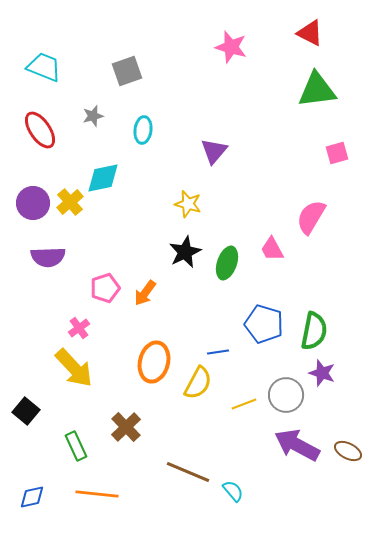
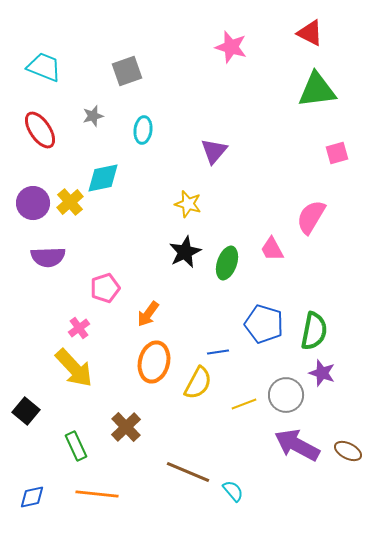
orange arrow: moved 3 px right, 21 px down
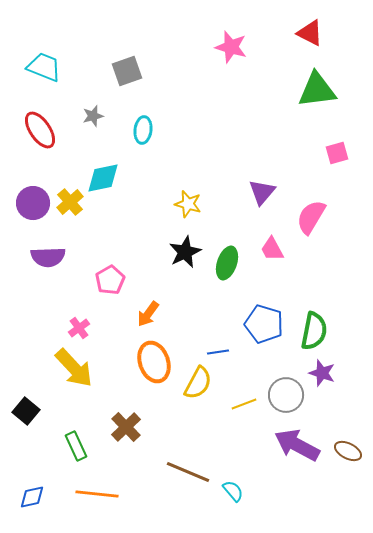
purple triangle: moved 48 px right, 41 px down
pink pentagon: moved 5 px right, 8 px up; rotated 12 degrees counterclockwise
orange ellipse: rotated 33 degrees counterclockwise
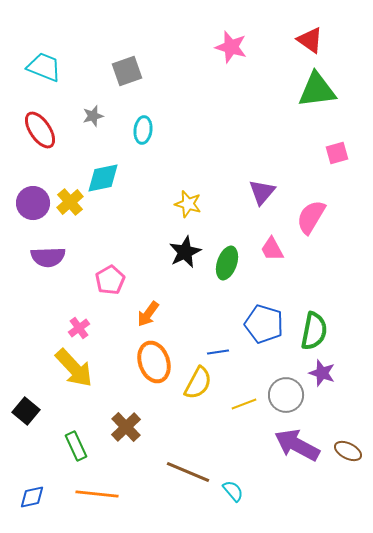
red triangle: moved 7 px down; rotated 8 degrees clockwise
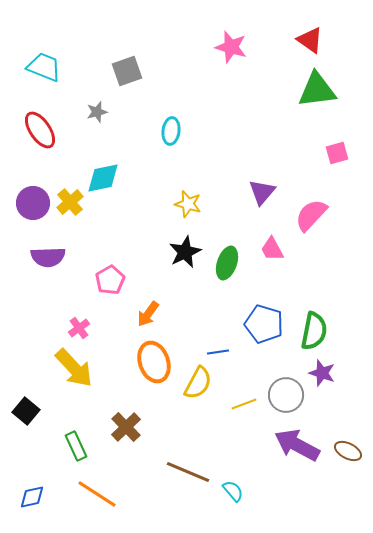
gray star: moved 4 px right, 4 px up
cyan ellipse: moved 28 px right, 1 px down
pink semicircle: moved 2 px up; rotated 12 degrees clockwise
orange line: rotated 27 degrees clockwise
